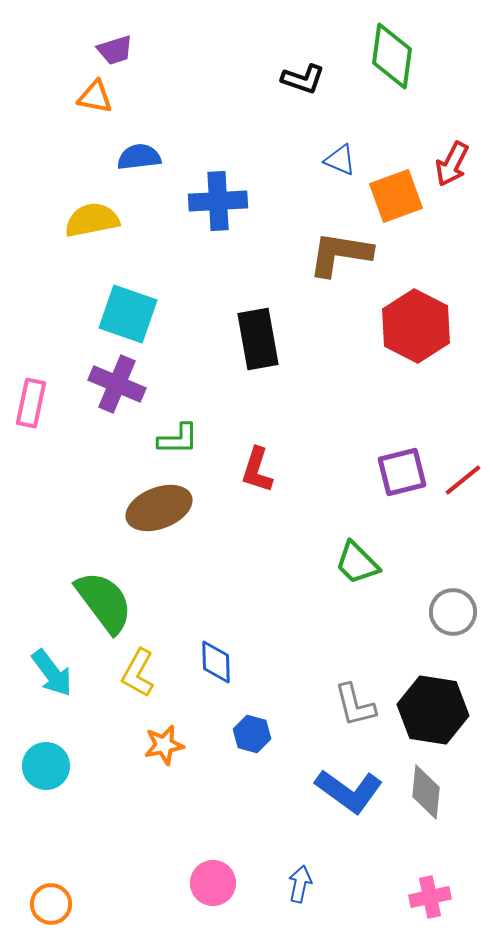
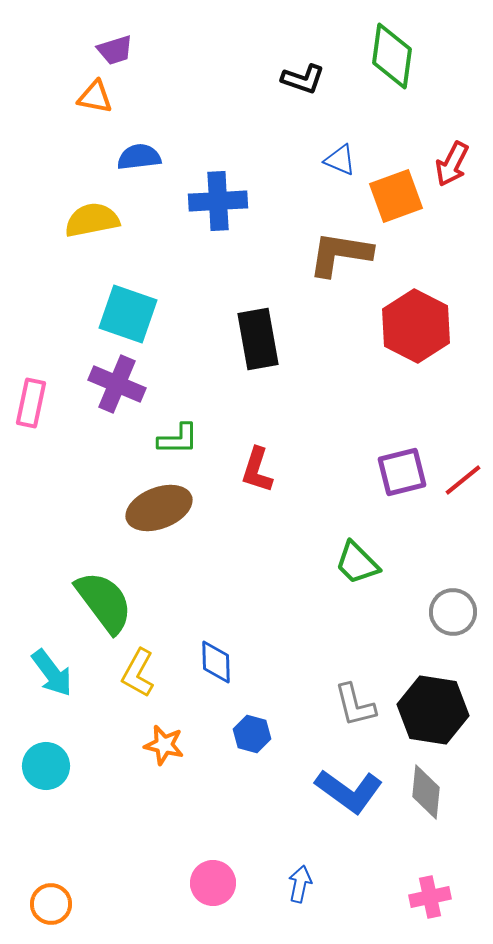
orange star: rotated 24 degrees clockwise
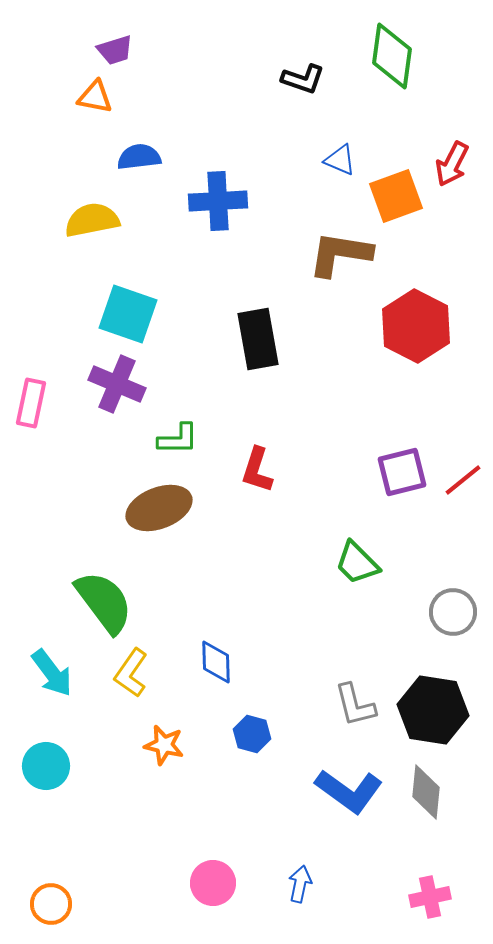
yellow L-shape: moved 7 px left; rotated 6 degrees clockwise
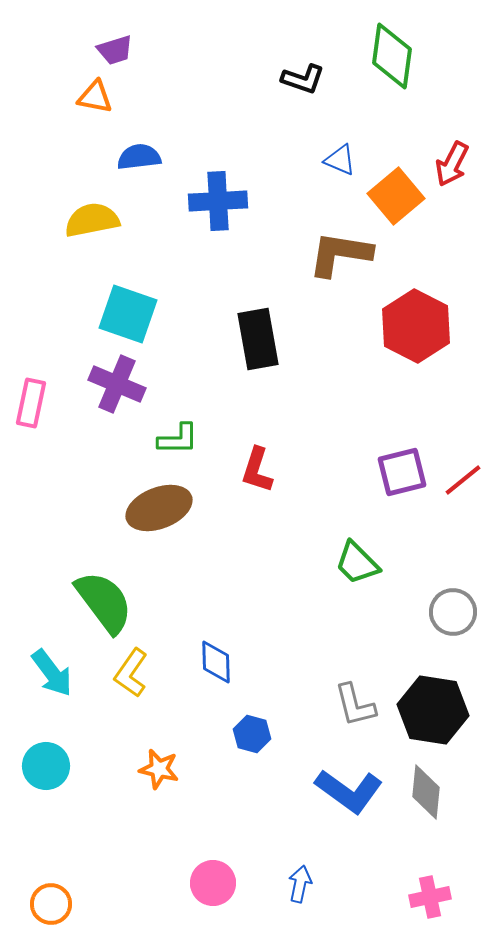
orange square: rotated 20 degrees counterclockwise
orange star: moved 5 px left, 24 px down
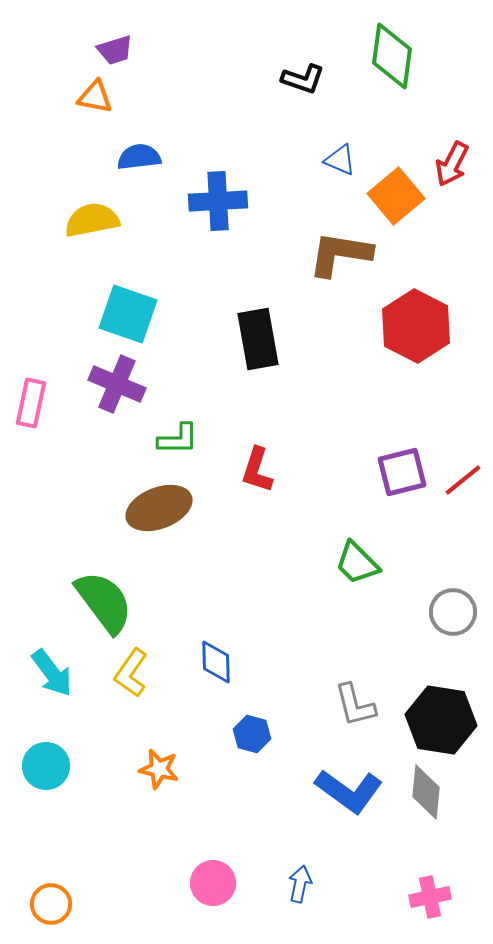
black hexagon: moved 8 px right, 10 px down
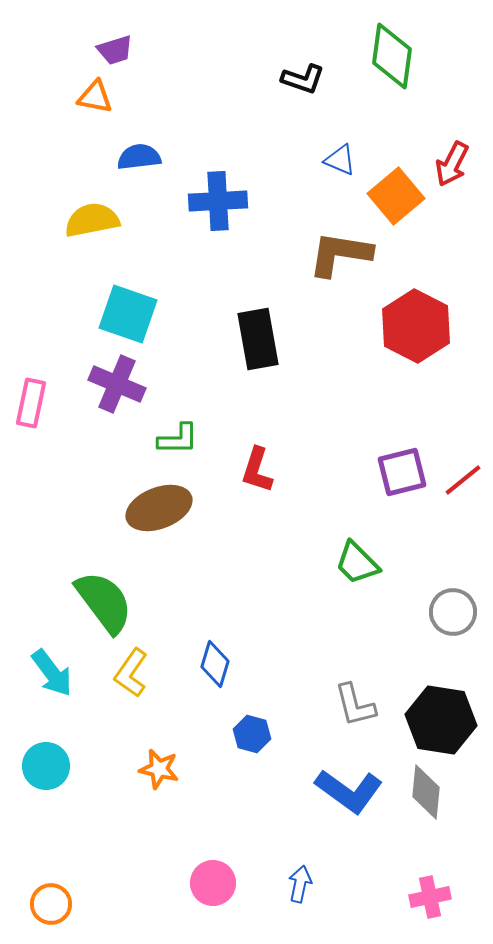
blue diamond: moved 1 px left, 2 px down; rotated 18 degrees clockwise
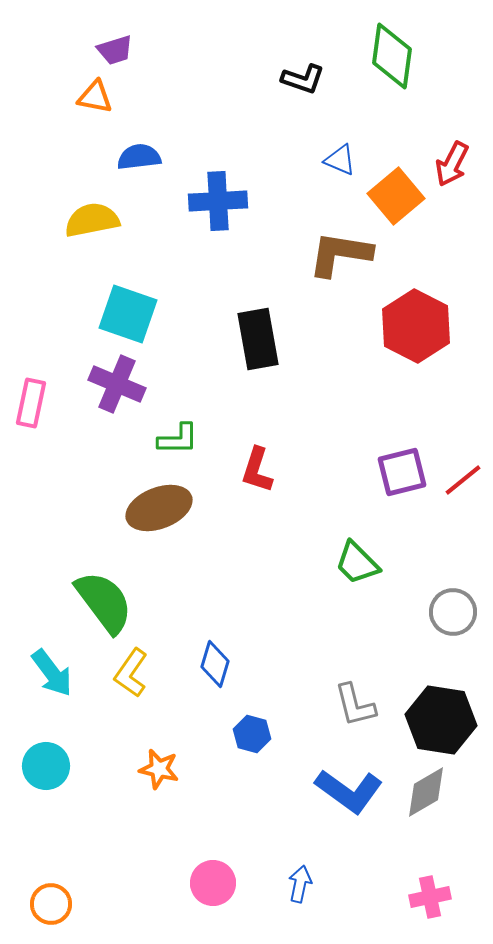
gray diamond: rotated 54 degrees clockwise
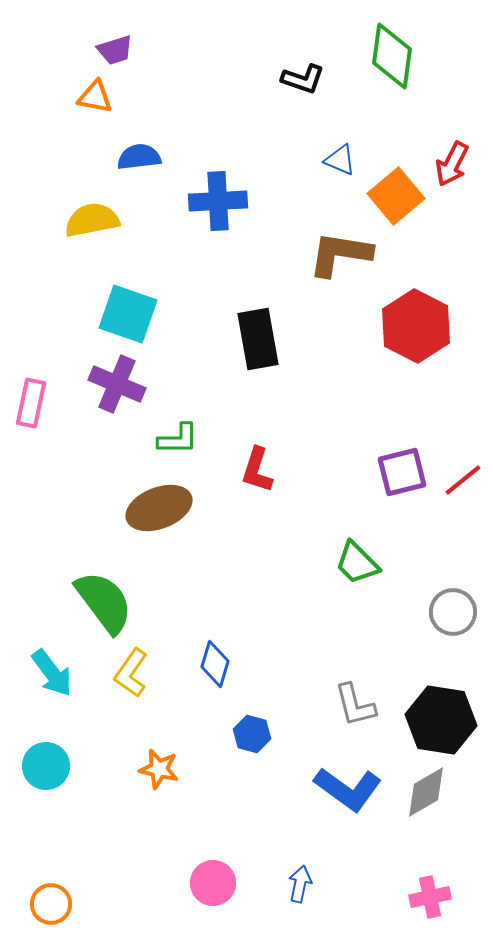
blue L-shape: moved 1 px left, 2 px up
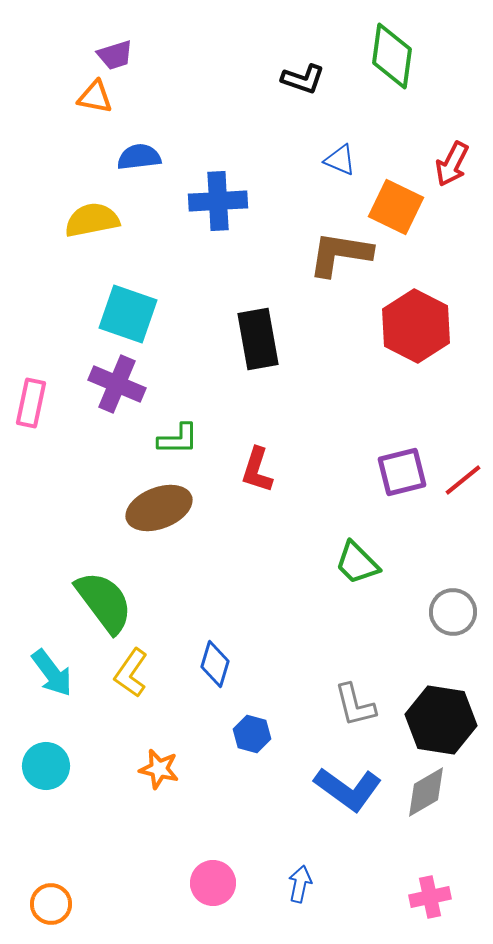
purple trapezoid: moved 5 px down
orange square: moved 11 px down; rotated 24 degrees counterclockwise
